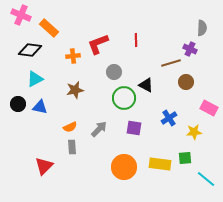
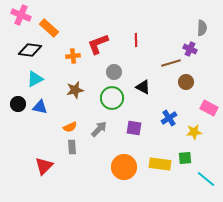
black triangle: moved 3 px left, 2 px down
green circle: moved 12 px left
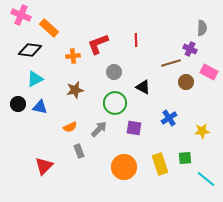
green circle: moved 3 px right, 5 px down
pink rectangle: moved 36 px up
yellow star: moved 8 px right, 1 px up
gray rectangle: moved 7 px right, 4 px down; rotated 16 degrees counterclockwise
yellow rectangle: rotated 65 degrees clockwise
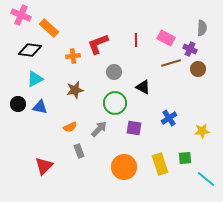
pink rectangle: moved 43 px left, 34 px up
brown circle: moved 12 px right, 13 px up
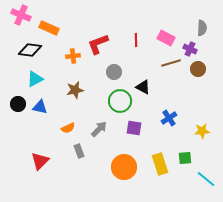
orange rectangle: rotated 18 degrees counterclockwise
green circle: moved 5 px right, 2 px up
orange semicircle: moved 2 px left, 1 px down
red triangle: moved 4 px left, 5 px up
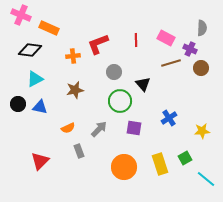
brown circle: moved 3 px right, 1 px up
black triangle: moved 3 px up; rotated 21 degrees clockwise
green square: rotated 24 degrees counterclockwise
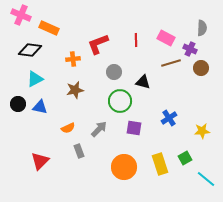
orange cross: moved 3 px down
black triangle: moved 2 px up; rotated 35 degrees counterclockwise
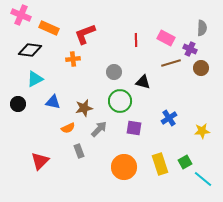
red L-shape: moved 13 px left, 10 px up
brown star: moved 9 px right, 18 px down
blue triangle: moved 13 px right, 5 px up
green square: moved 4 px down
cyan line: moved 3 px left
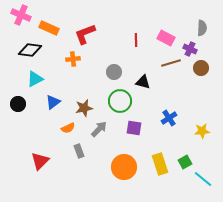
blue triangle: rotated 49 degrees counterclockwise
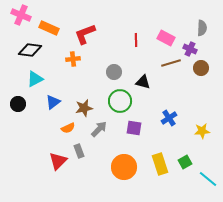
red triangle: moved 18 px right
cyan line: moved 5 px right
